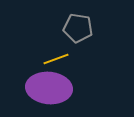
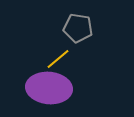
yellow line: moved 2 px right; rotated 20 degrees counterclockwise
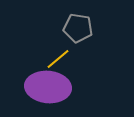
purple ellipse: moved 1 px left, 1 px up
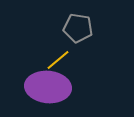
yellow line: moved 1 px down
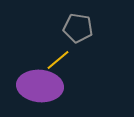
purple ellipse: moved 8 px left, 1 px up
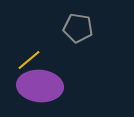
yellow line: moved 29 px left
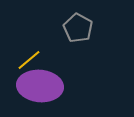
gray pentagon: rotated 20 degrees clockwise
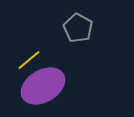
purple ellipse: moved 3 px right; rotated 36 degrees counterclockwise
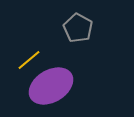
purple ellipse: moved 8 px right
